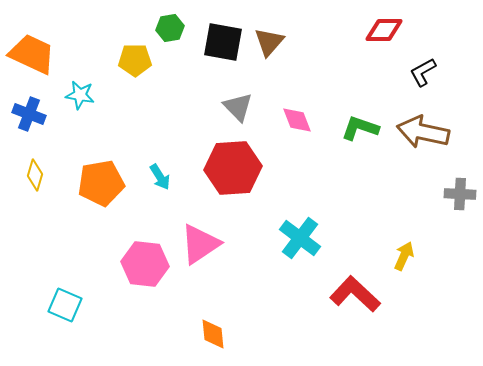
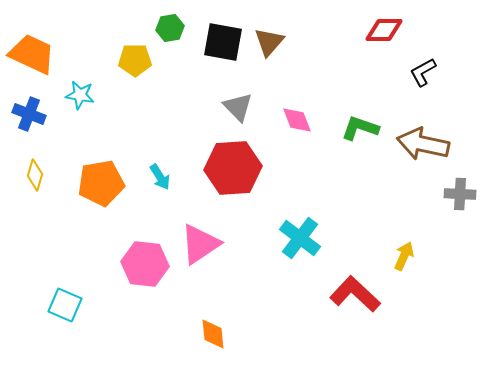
brown arrow: moved 12 px down
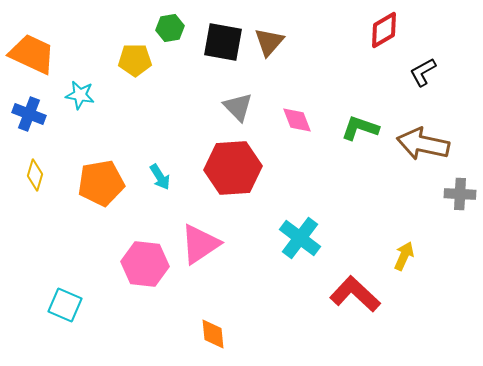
red diamond: rotated 30 degrees counterclockwise
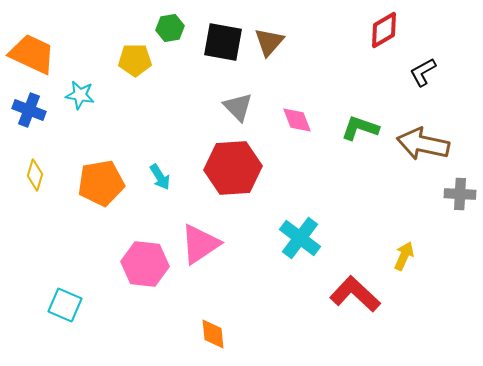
blue cross: moved 4 px up
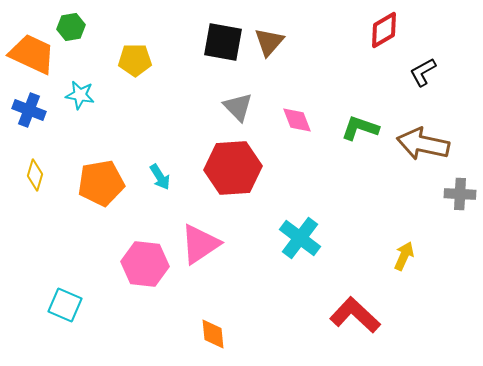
green hexagon: moved 99 px left, 1 px up
red L-shape: moved 21 px down
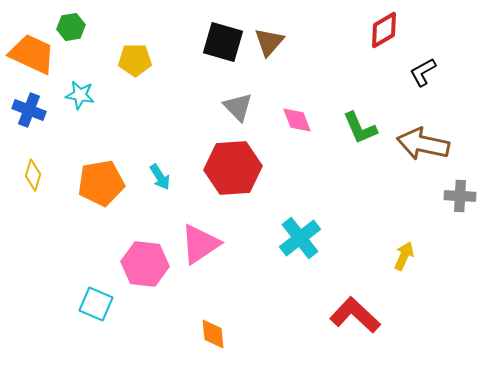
black square: rotated 6 degrees clockwise
green L-shape: rotated 132 degrees counterclockwise
yellow diamond: moved 2 px left
gray cross: moved 2 px down
cyan cross: rotated 15 degrees clockwise
cyan square: moved 31 px right, 1 px up
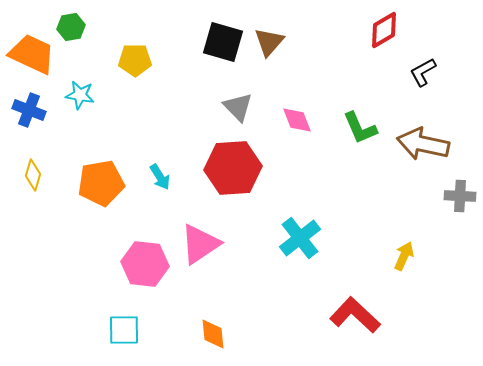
cyan square: moved 28 px right, 26 px down; rotated 24 degrees counterclockwise
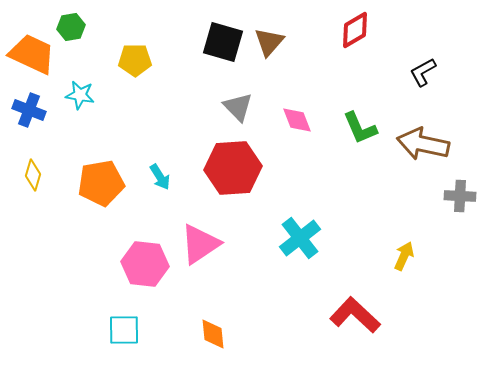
red diamond: moved 29 px left
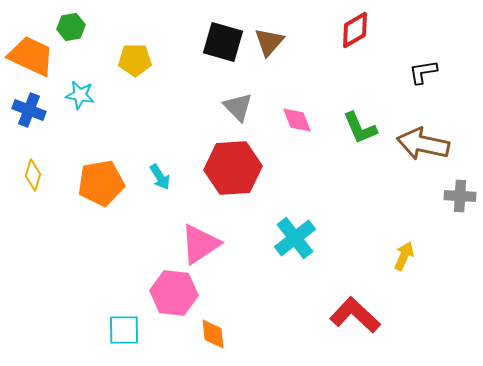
orange trapezoid: moved 1 px left, 2 px down
black L-shape: rotated 20 degrees clockwise
cyan cross: moved 5 px left
pink hexagon: moved 29 px right, 29 px down
